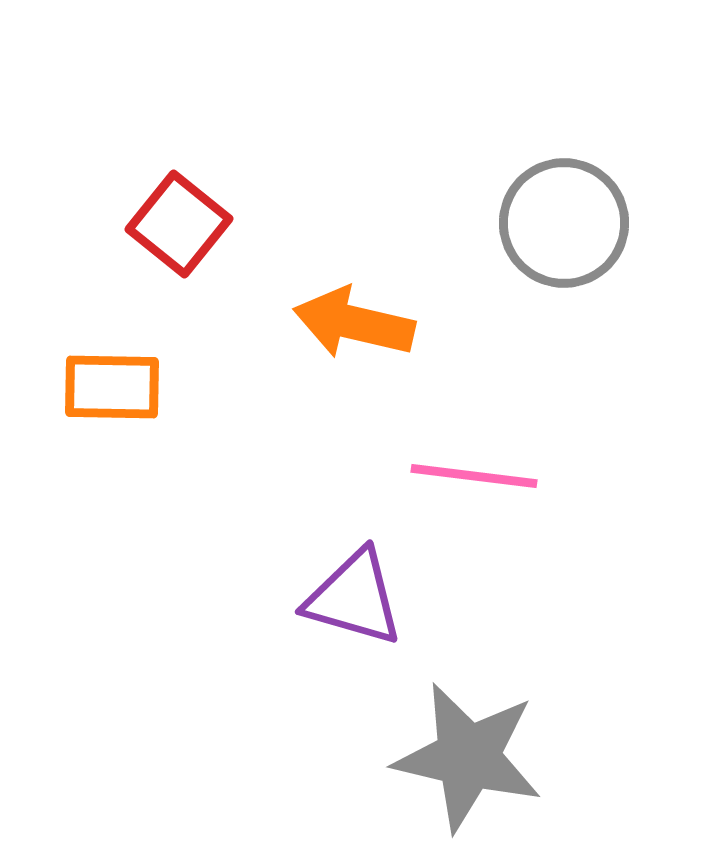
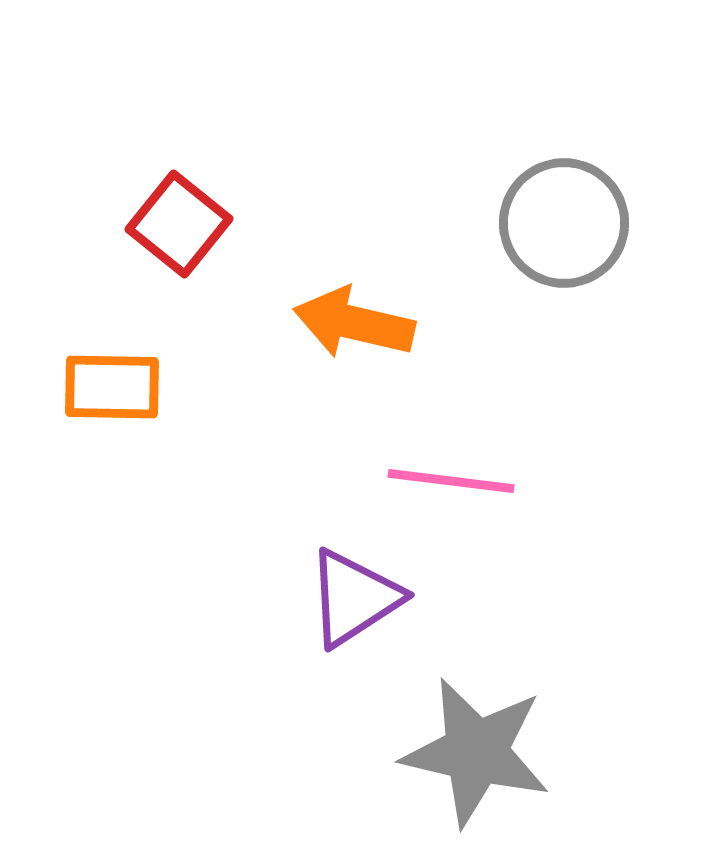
pink line: moved 23 px left, 5 px down
purple triangle: rotated 49 degrees counterclockwise
gray star: moved 8 px right, 5 px up
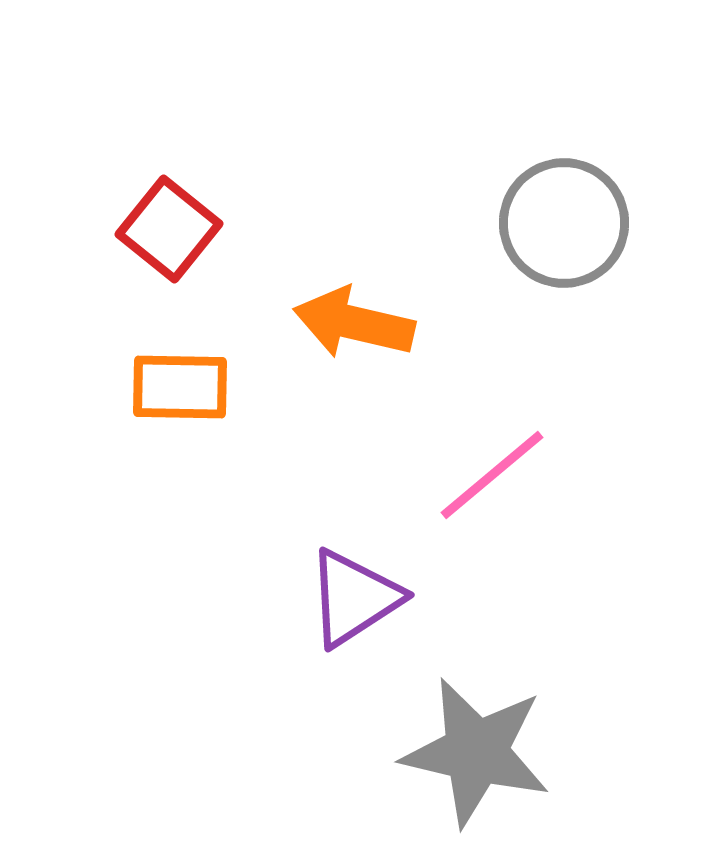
red square: moved 10 px left, 5 px down
orange rectangle: moved 68 px right
pink line: moved 41 px right, 6 px up; rotated 47 degrees counterclockwise
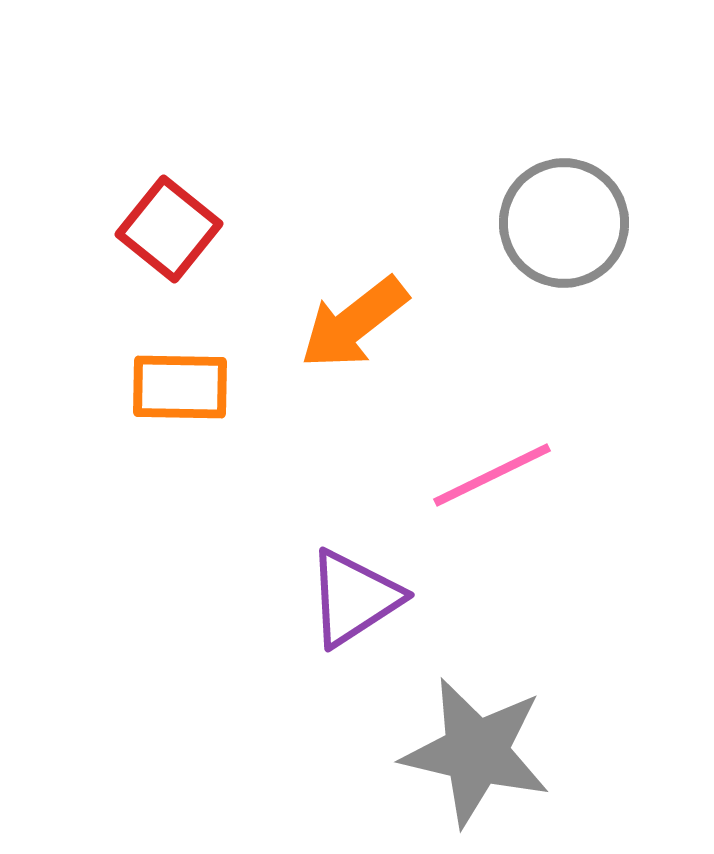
orange arrow: rotated 51 degrees counterclockwise
pink line: rotated 14 degrees clockwise
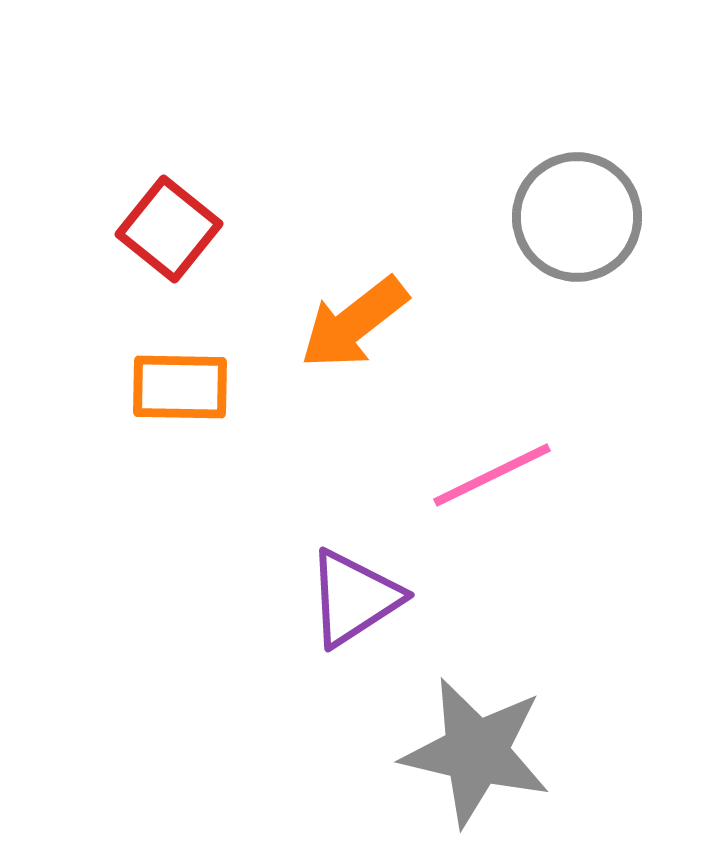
gray circle: moved 13 px right, 6 px up
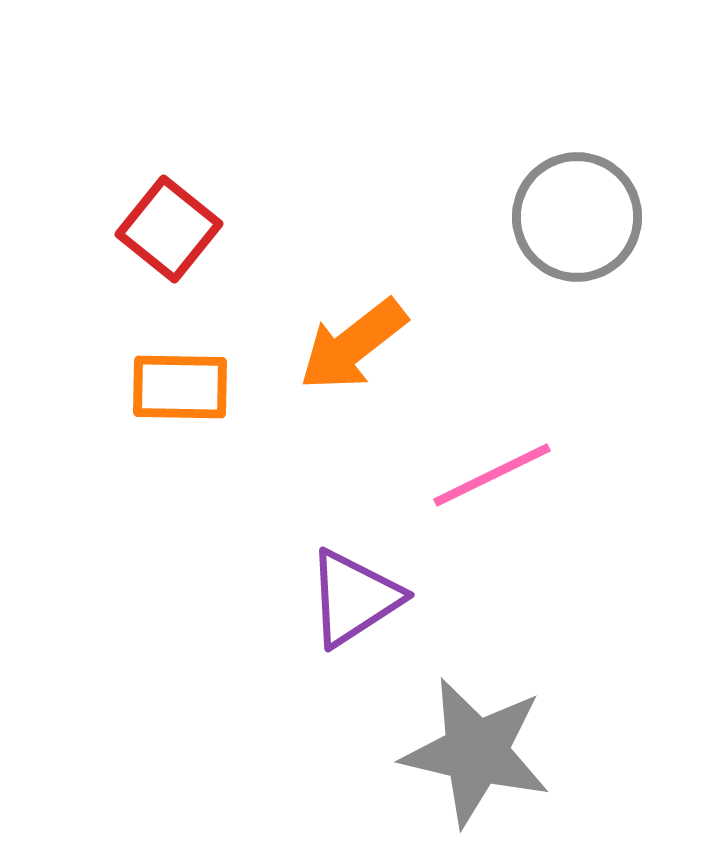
orange arrow: moved 1 px left, 22 px down
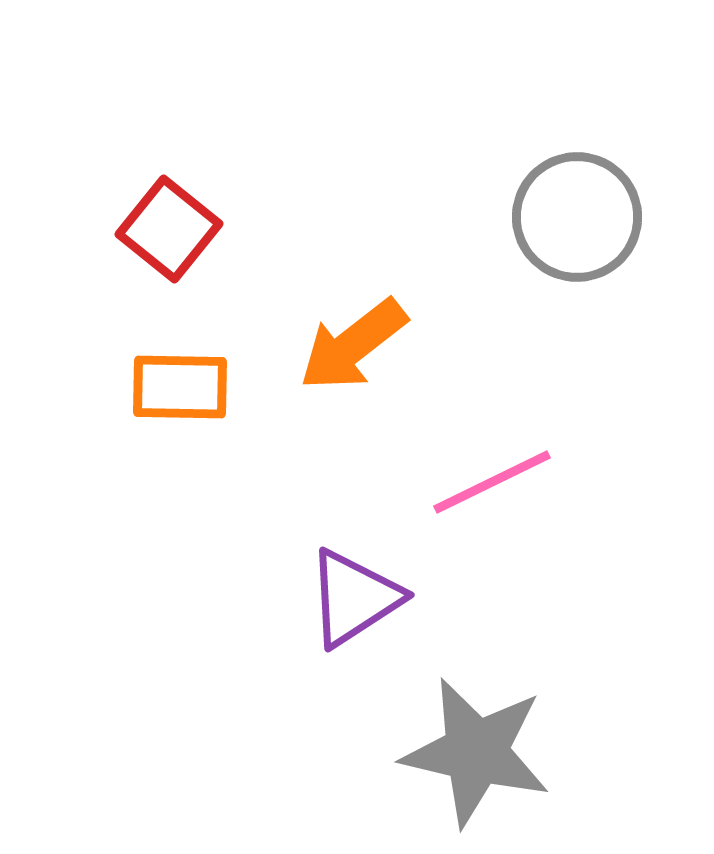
pink line: moved 7 px down
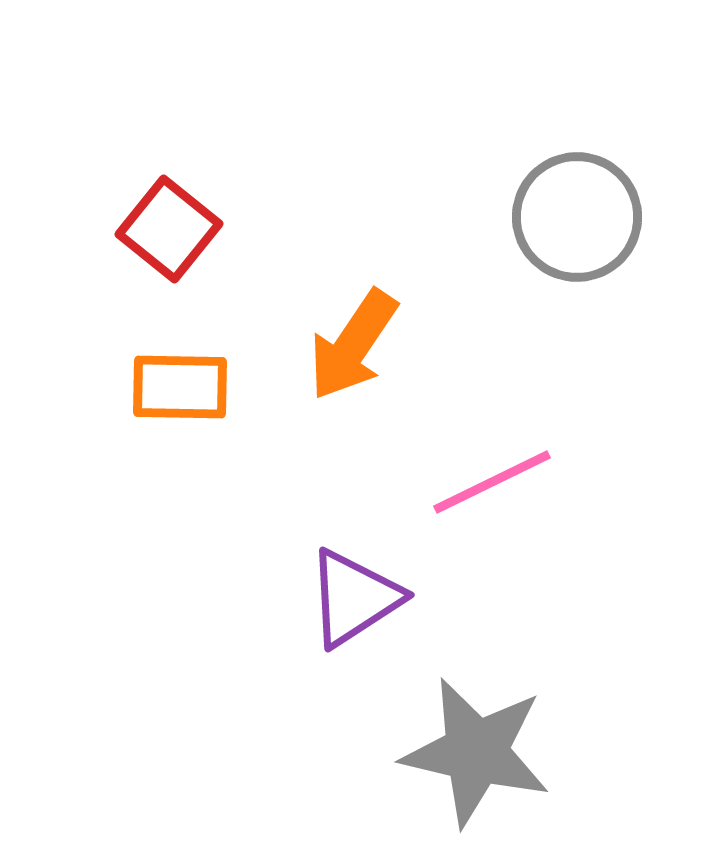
orange arrow: rotated 18 degrees counterclockwise
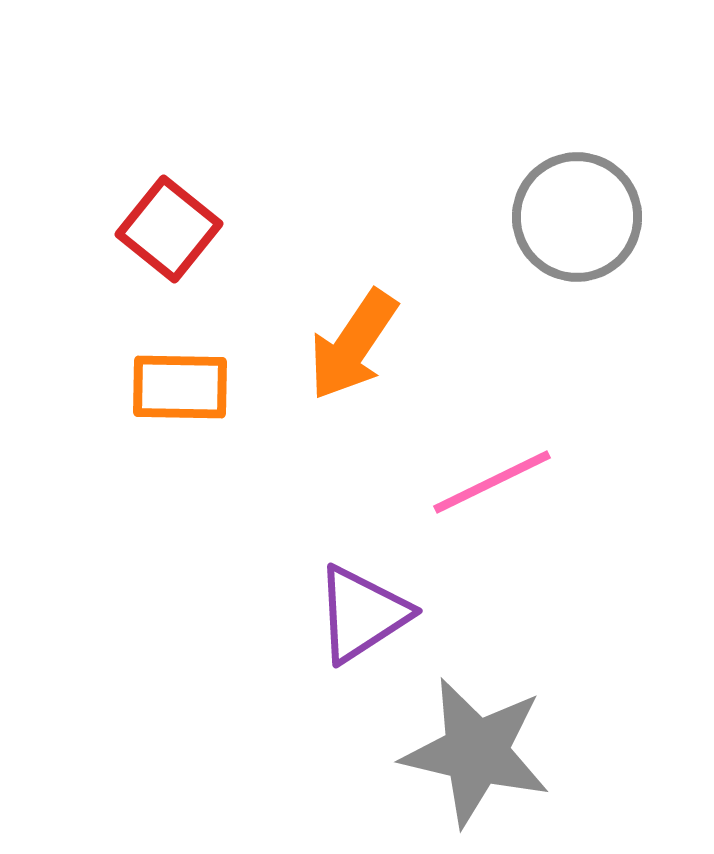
purple triangle: moved 8 px right, 16 px down
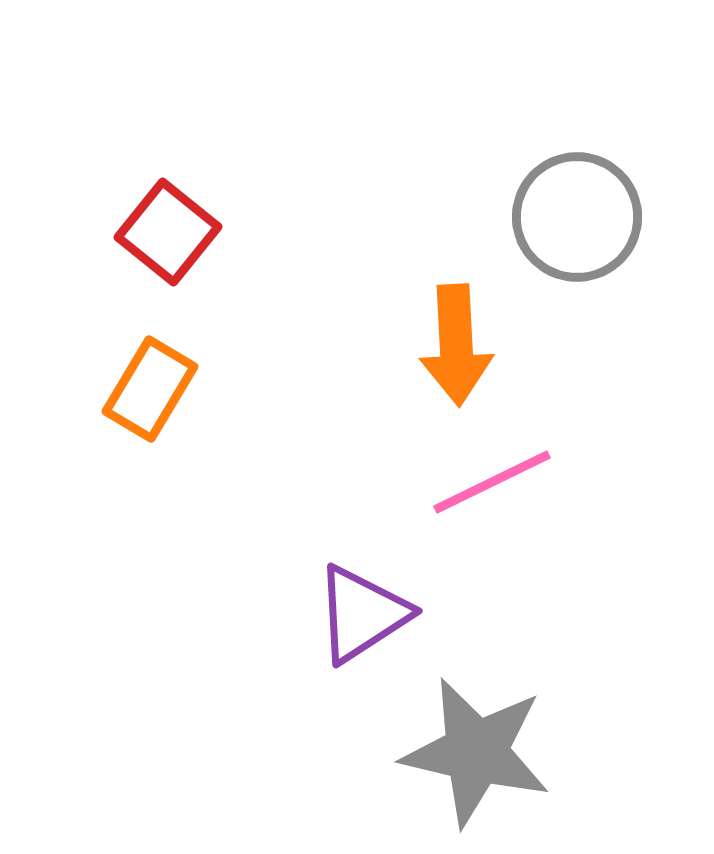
red square: moved 1 px left, 3 px down
orange arrow: moved 103 px right; rotated 37 degrees counterclockwise
orange rectangle: moved 30 px left, 2 px down; rotated 60 degrees counterclockwise
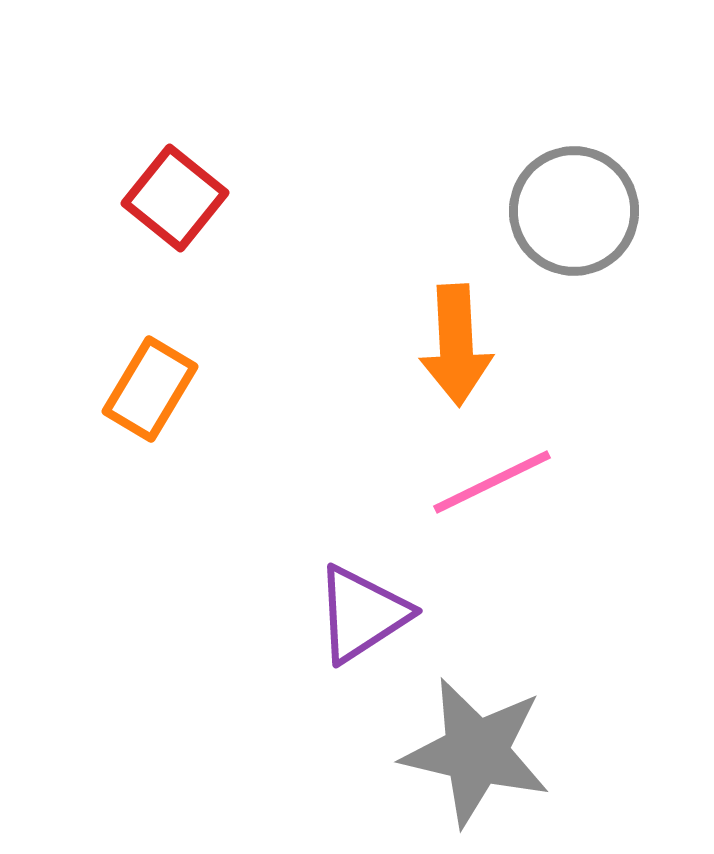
gray circle: moved 3 px left, 6 px up
red square: moved 7 px right, 34 px up
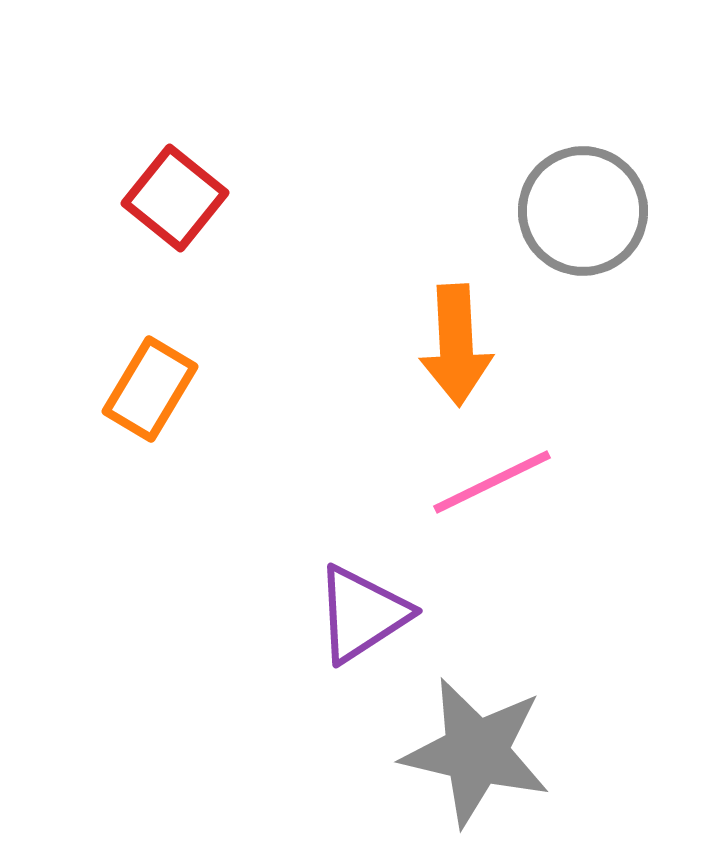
gray circle: moved 9 px right
